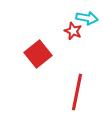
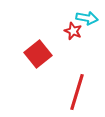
red line: rotated 6 degrees clockwise
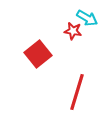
cyan arrow: rotated 20 degrees clockwise
red star: rotated 12 degrees counterclockwise
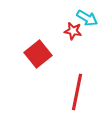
red line: rotated 6 degrees counterclockwise
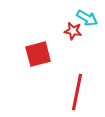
red square: rotated 24 degrees clockwise
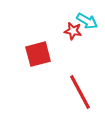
cyan arrow: moved 3 px down
red line: moved 3 px right; rotated 39 degrees counterclockwise
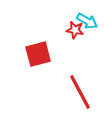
red star: moved 2 px right, 1 px up
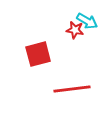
red line: moved 8 px left, 3 px up; rotated 69 degrees counterclockwise
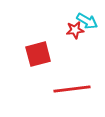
red star: rotated 18 degrees counterclockwise
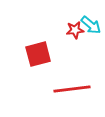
cyan arrow: moved 4 px right, 4 px down; rotated 10 degrees clockwise
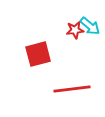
cyan arrow: moved 1 px left, 1 px down
